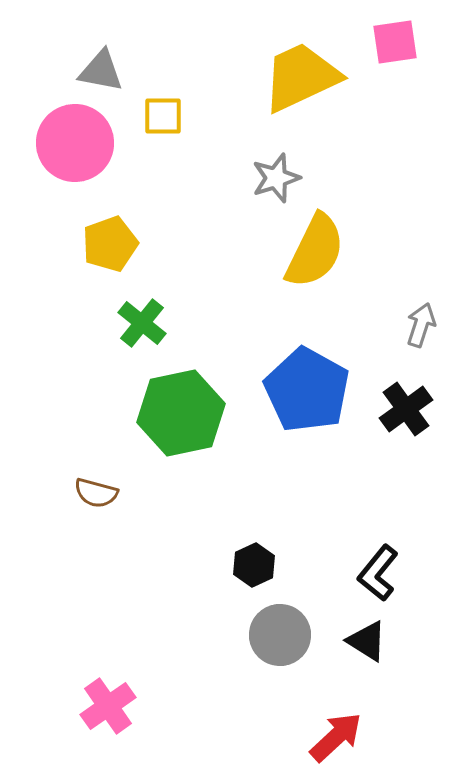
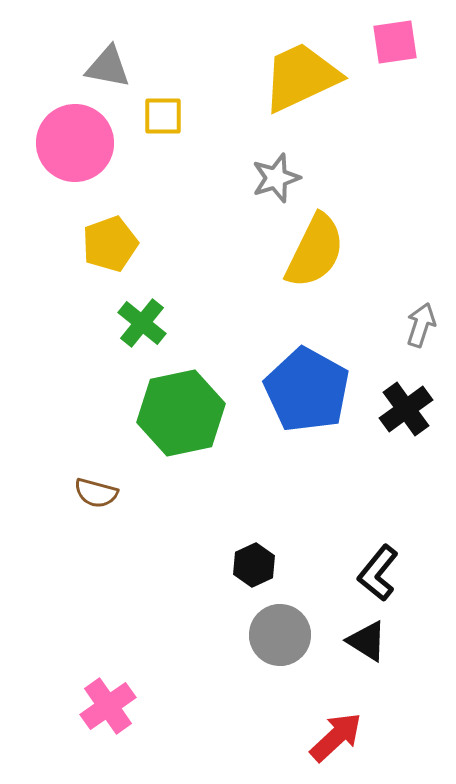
gray triangle: moved 7 px right, 4 px up
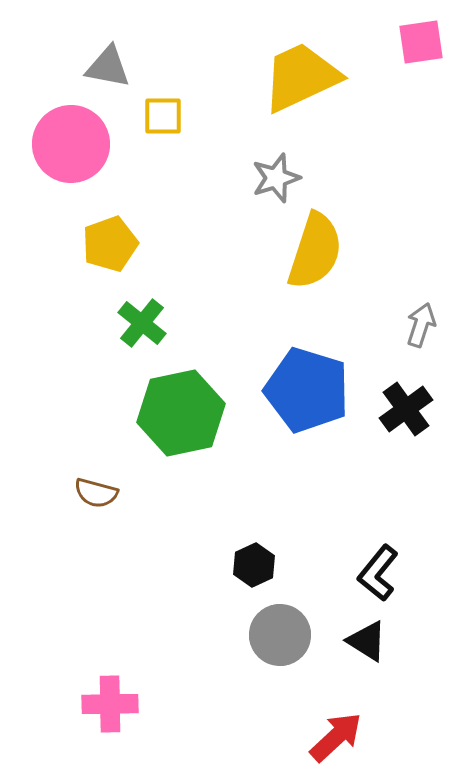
pink square: moved 26 px right
pink circle: moved 4 px left, 1 px down
yellow semicircle: rotated 8 degrees counterclockwise
blue pentagon: rotated 12 degrees counterclockwise
pink cross: moved 2 px right, 2 px up; rotated 34 degrees clockwise
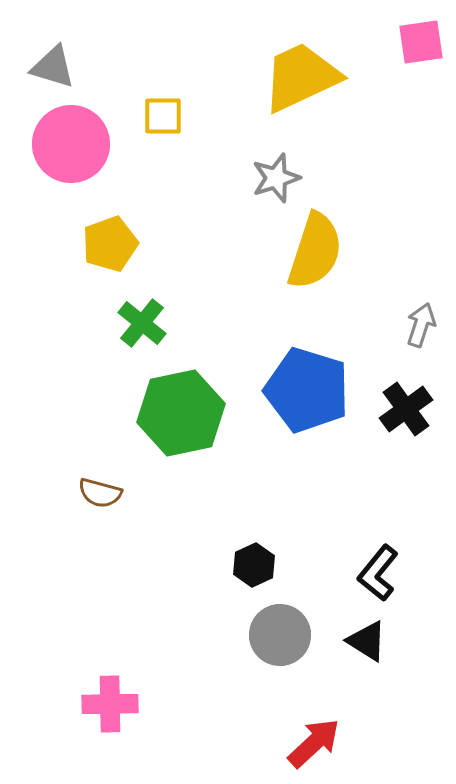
gray triangle: moved 55 px left; rotated 6 degrees clockwise
brown semicircle: moved 4 px right
red arrow: moved 22 px left, 6 px down
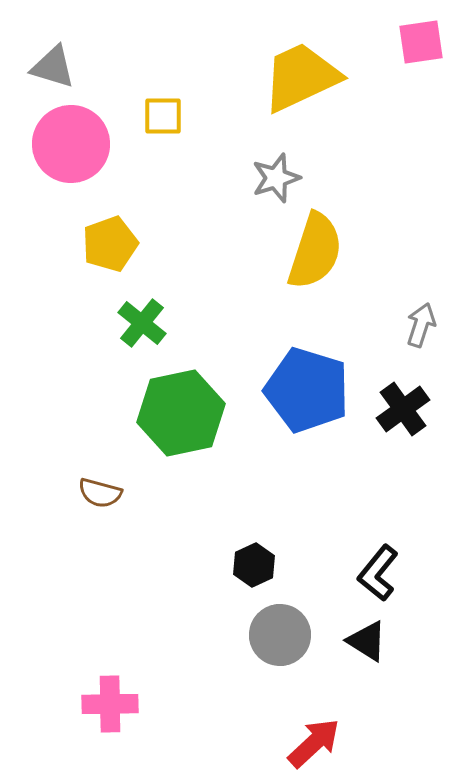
black cross: moved 3 px left
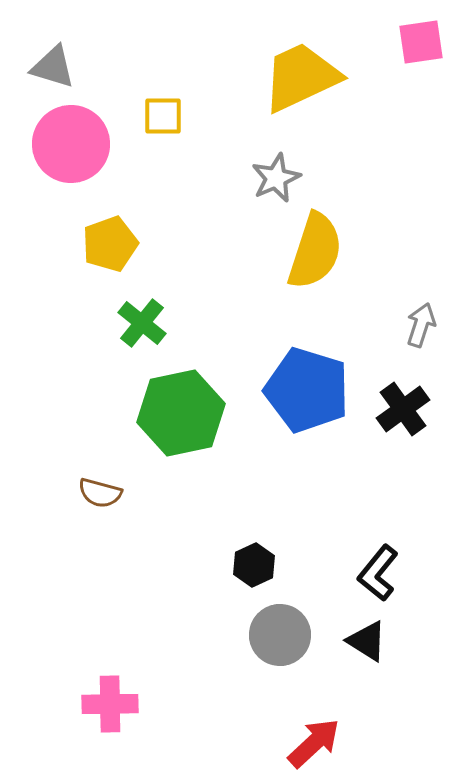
gray star: rotated 6 degrees counterclockwise
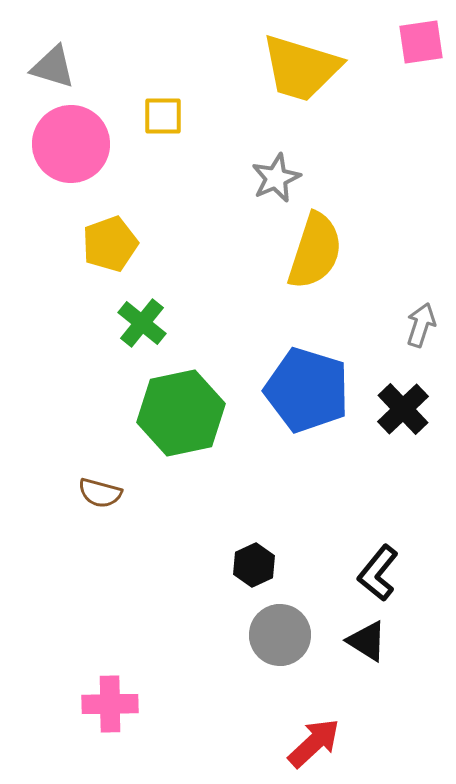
yellow trapezoid: moved 9 px up; rotated 138 degrees counterclockwise
black cross: rotated 8 degrees counterclockwise
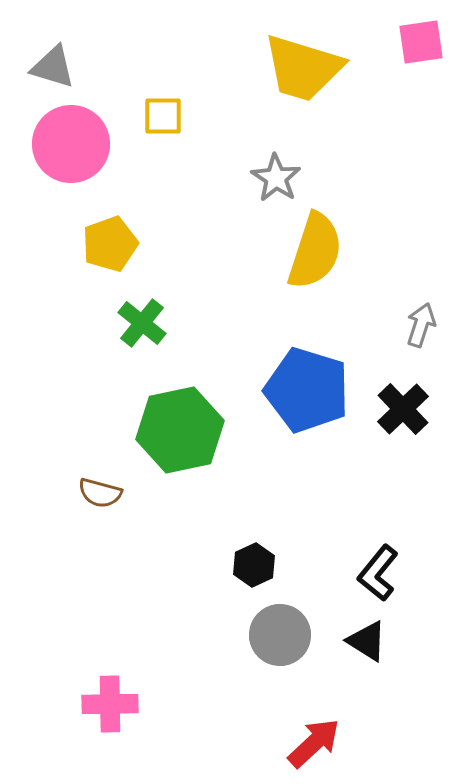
yellow trapezoid: moved 2 px right
gray star: rotated 15 degrees counterclockwise
green hexagon: moved 1 px left, 17 px down
